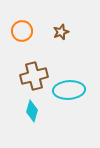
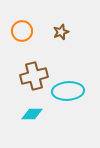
cyan ellipse: moved 1 px left, 1 px down
cyan diamond: moved 3 px down; rotated 75 degrees clockwise
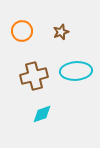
cyan ellipse: moved 8 px right, 20 px up
cyan diamond: moved 10 px right; rotated 20 degrees counterclockwise
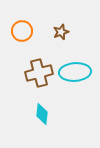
cyan ellipse: moved 1 px left, 1 px down
brown cross: moved 5 px right, 3 px up
cyan diamond: rotated 65 degrees counterclockwise
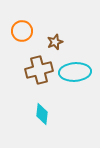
brown star: moved 6 px left, 10 px down
brown cross: moved 3 px up
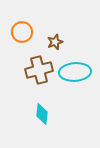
orange circle: moved 1 px down
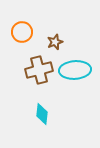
cyan ellipse: moved 2 px up
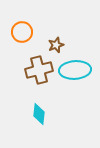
brown star: moved 1 px right, 3 px down
cyan diamond: moved 3 px left
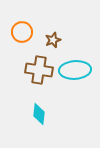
brown star: moved 3 px left, 5 px up
brown cross: rotated 24 degrees clockwise
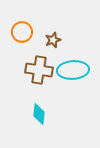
cyan ellipse: moved 2 px left
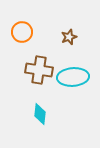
brown star: moved 16 px right, 3 px up
cyan ellipse: moved 7 px down
cyan diamond: moved 1 px right
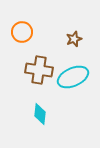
brown star: moved 5 px right, 2 px down
cyan ellipse: rotated 20 degrees counterclockwise
